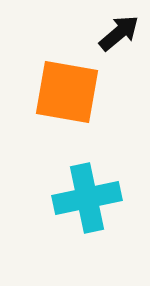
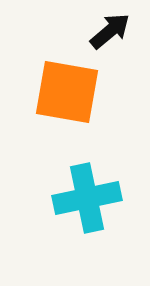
black arrow: moved 9 px left, 2 px up
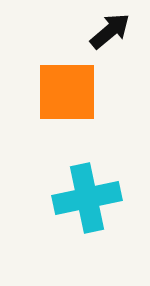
orange square: rotated 10 degrees counterclockwise
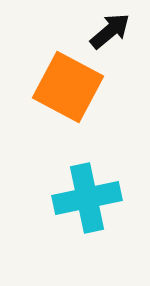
orange square: moved 1 px right, 5 px up; rotated 28 degrees clockwise
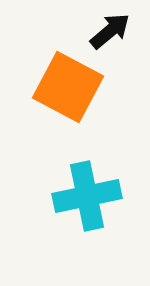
cyan cross: moved 2 px up
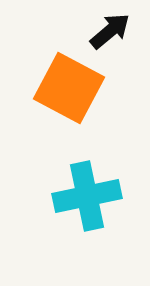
orange square: moved 1 px right, 1 px down
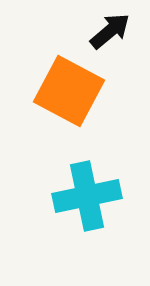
orange square: moved 3 px down
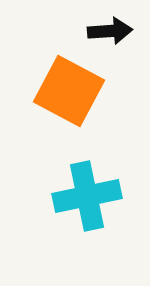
black arrow: rotated 36 degrees clockwise
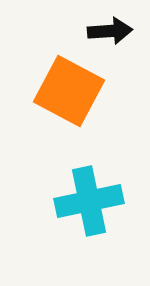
cyan cross: moved 2 px right, 5 px down
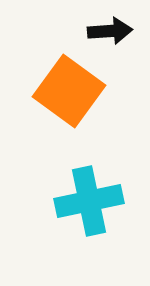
orange square: rotated 8 degrees clockwise
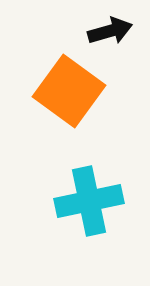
black arrow: rotated 12 degrees counterclockwise
